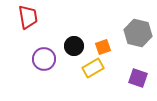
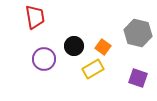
red trapezoid: moved 7 px right
orange square: rotated 35 degrees counterclockwise
yellow rectangle: moved 1 px down
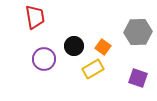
gray hexagon: moved 1 px up; rotated 16 degrees counterclockwise
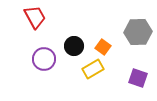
red trapezoid: rotated 20 degrees counterclockwise
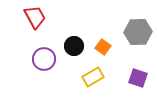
yellow rectangle: moved 8 px down
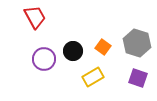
gray hexagon: moved 1 px left, 11 px down; rotated 20 degrees clockwise
black circle: moved 1 px left, 5 px down
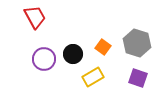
black circle: moved 3 px down
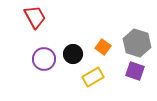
purple square: moved 3 px left, 7 px up
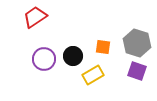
red trapezoid: rotated 95 degrees counterclockwise
orange square: rotated 28 degrees counterclockwise
black circle: moved 2 px down
purple square: moved 2 px right
yellow rectangle: moved 2 px up
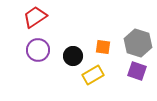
gray hexagon: moved 1 px right
purple circle: moved 6 px left, 9 px up
